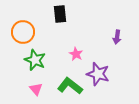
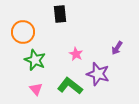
purple arrow: moved 11 px down; rotated 24 degrees clockwise
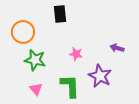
purple arrow: rotated 72 degrees clockwise
pink star: rotated 16 degrees counterclockwise
green star: rotated 10 degrees counterclockwise
purple star: moved 2 px right, 2 px down; rotated 10 degrees clockwise
green L-shape: rotated 50 degrees clockwise
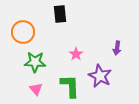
purple arrow: rotated 96 degrees counterclockwise
pink star: rotated 24 degrees clockwise
green star: moved 2 px down; rotated 10 degrees counterclockwise
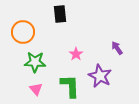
purple arrow: rotated 136 degrees clockwise
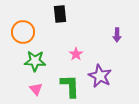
purple arrow: moved 13 px up; rotated 144 degrees counterclockwise
green star: moved 1 px up
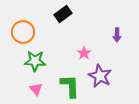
black rectangle: moved 3 px right; rotated 60 degrees clockwise
pink star: moved 8 px right, 1 px up
